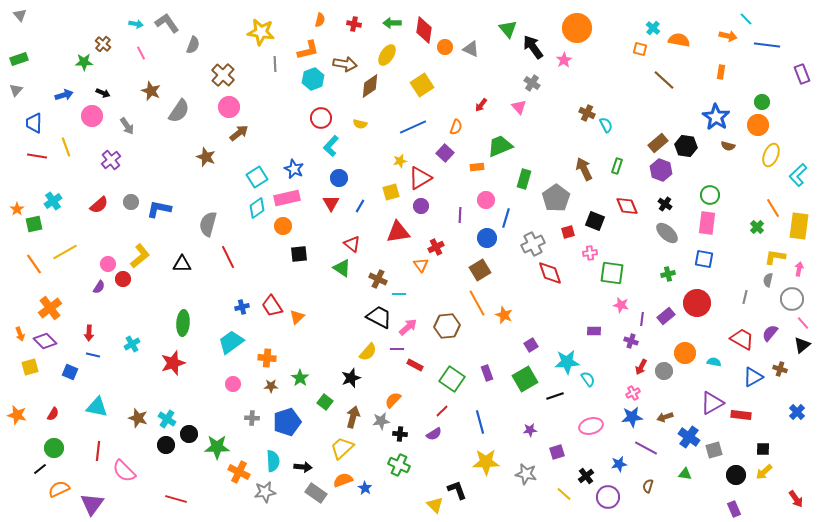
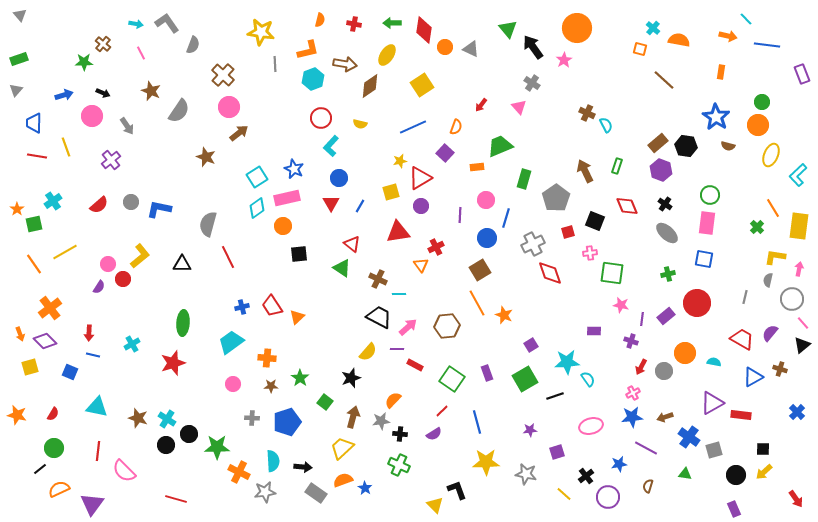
brown arrow at (584, 169): moved 1 px right, 2 px down
blue line at (480, 422): moved 3 px left
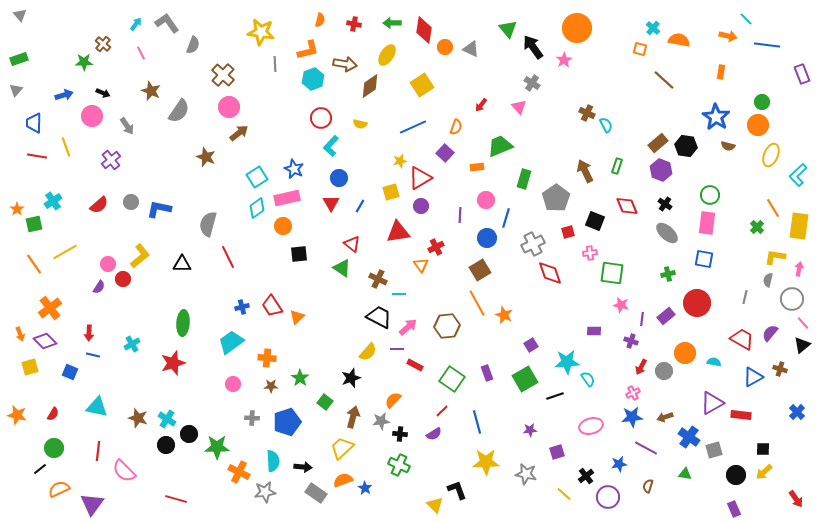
cyan arrow at (136, 24): rotated 64 degrees counterclockwise
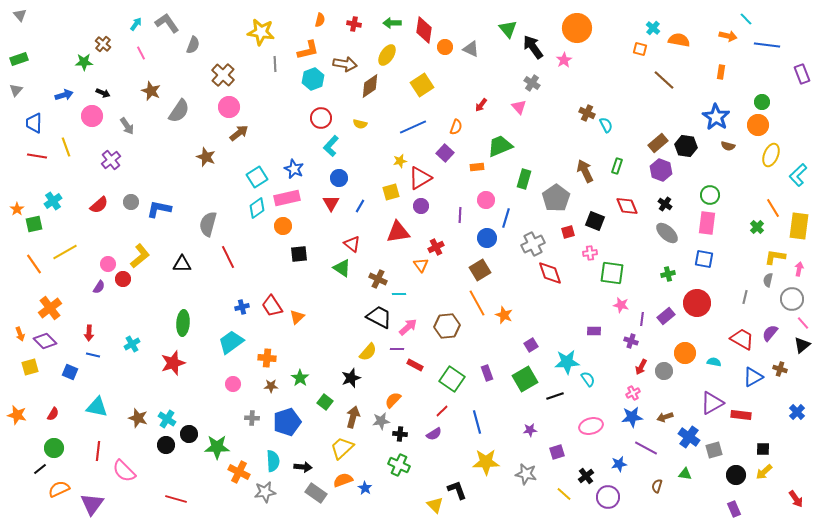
brown semicircle at (648, 486): moved 9 px right
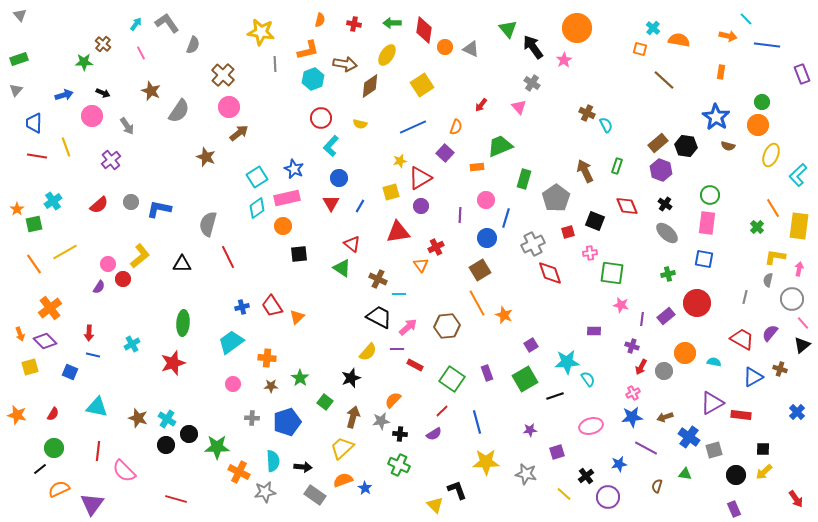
purple cross at (631, 341): moved 1 px right, 5 px down
gray rectangle at (316, 493): moved 1 px left, 2 px down
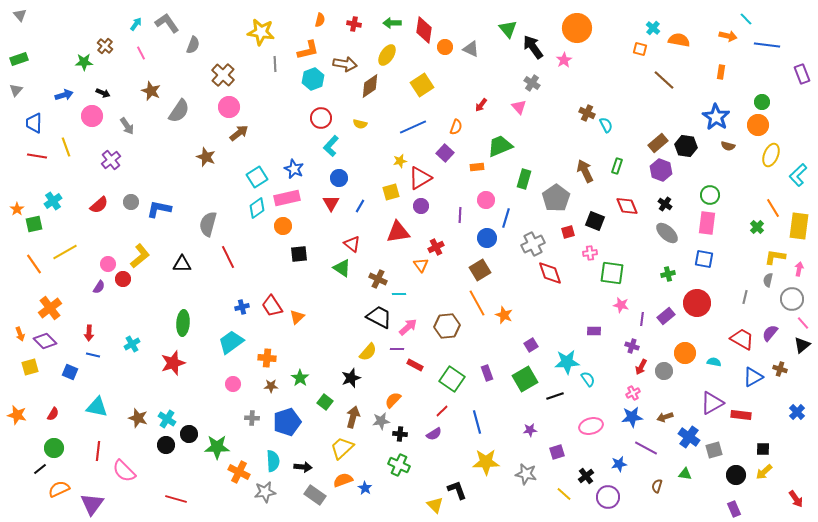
brown cross at (103, 44): moved 2 px right, 2 px down
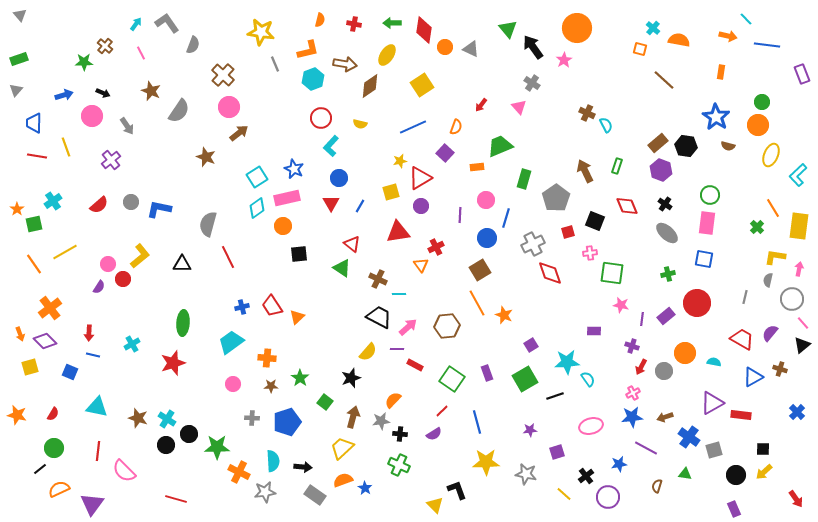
gray line at (275, 64): rotated 21 degrees counterclockwise
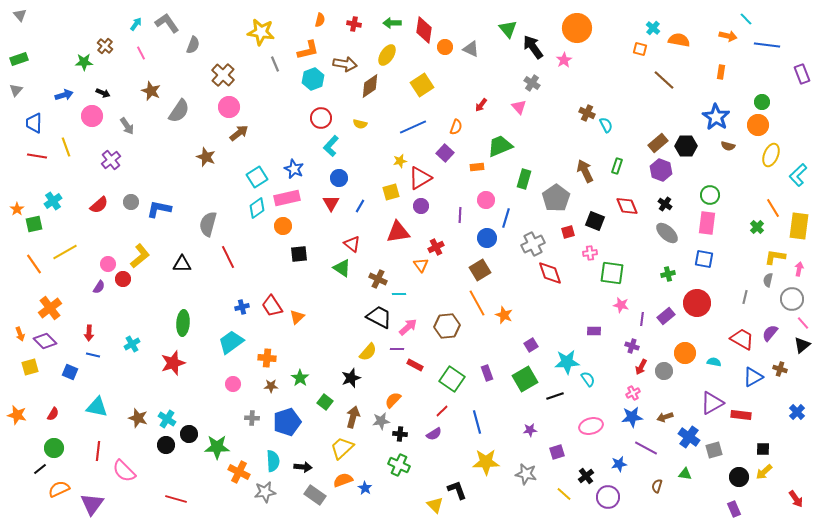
black hexagon at (686, 146): rotated 10 degrees counterclockwise
black circle at (736, 475): moved 3 px right, 2 px down
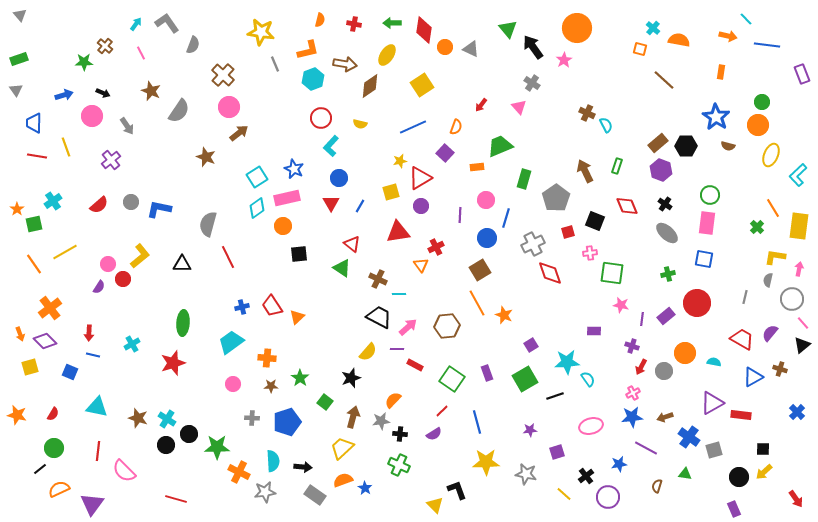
gray triangle at (16, 90): rotated 16 degrees counterclockwise
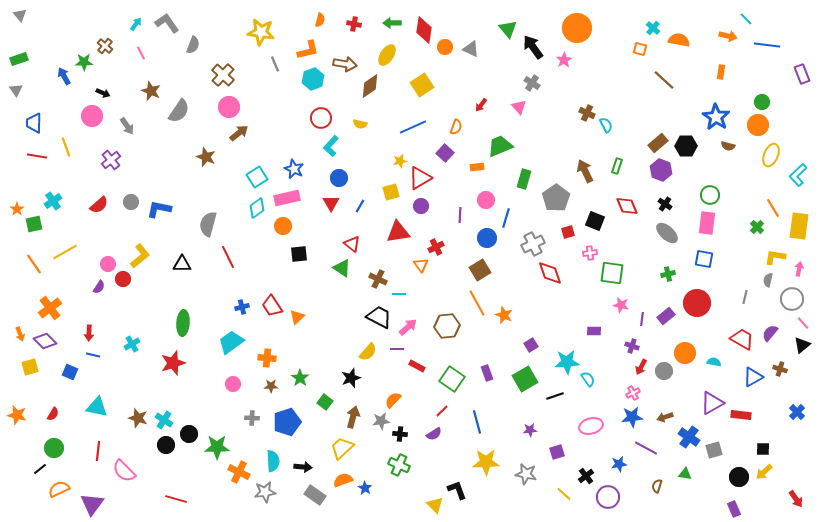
blue arrow at (64, 95): moved 19 px up; rotated 102 degrees counterclockwise
red rectangle at (415, 365): moved 2 px right, 1 px down
cyan cross at (167, 419): moved 3 px left, 1 px down
